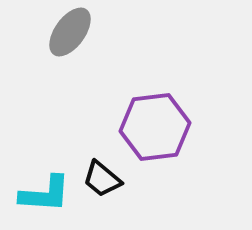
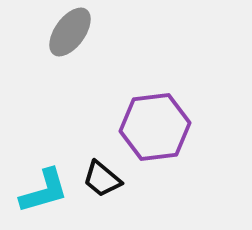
cyan L-shape: moved 1 px left, 3 px up; rotated 20 degrees counterclockwise
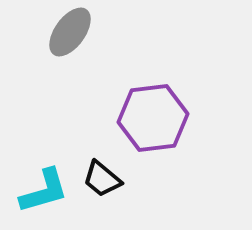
purple hexagon: moved 2 px left, 9 px up
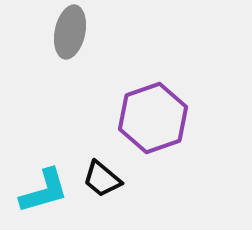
gray ellipse: rotated 24 degrees counterclockwise
purple hexagon: rotated 12 degrees counterclockwise
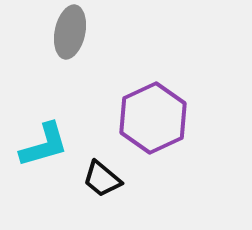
purple hexagon: rotated 6 degrees counterclockwise
cyan L-shape: moved 46 px up
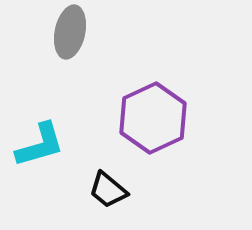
cyan L-shape: moved 4 px left
black trapezoid: moved 6 px right, 11 px down
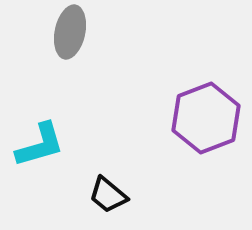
purple hexagon: moved 53 px right; rotated 4 degrees clockwise
black trapezoid: moved 5 px down
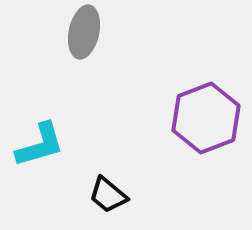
gray ellipse: moved 14 px right
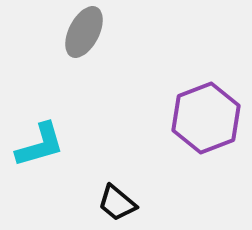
gray ellipse: rotated 15 degrees clockwise
black trapezoid: moved 9 px right, 8 px down
